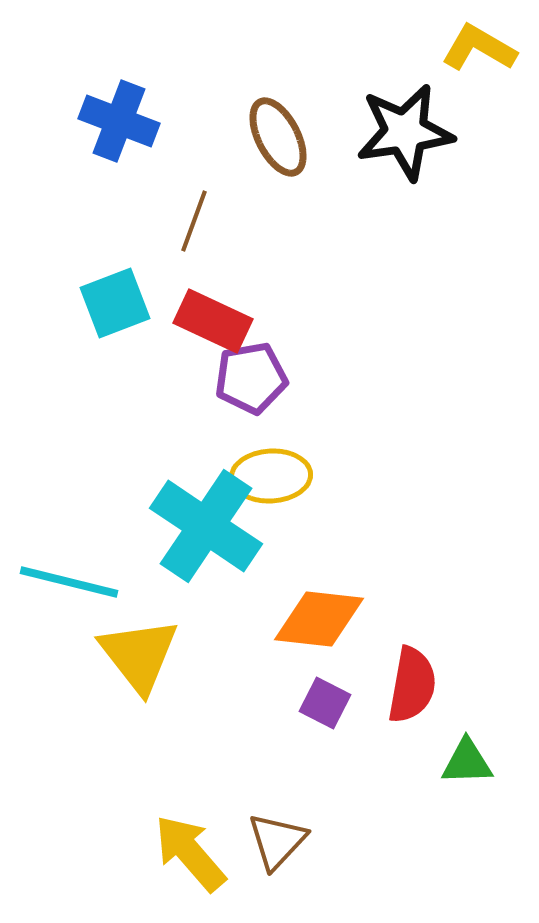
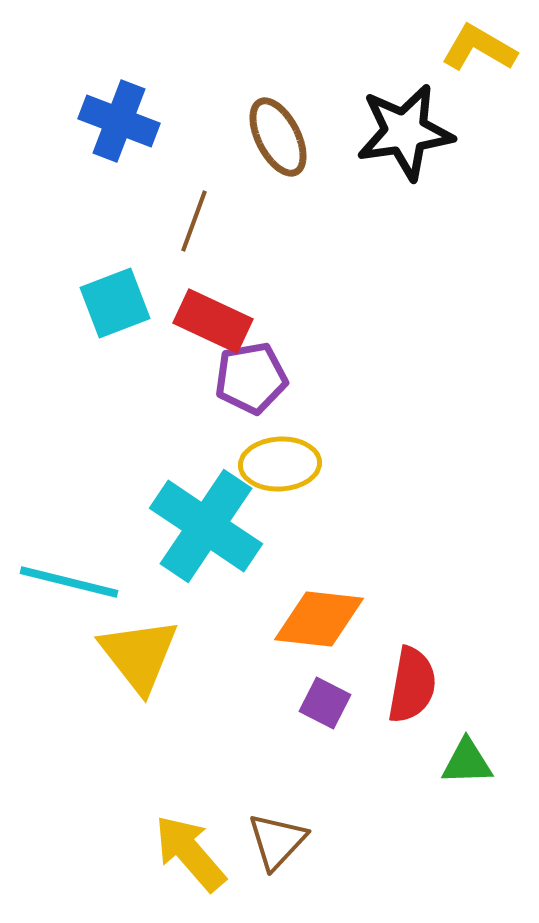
yellow ellipse: moved 9 px right, 12 px up
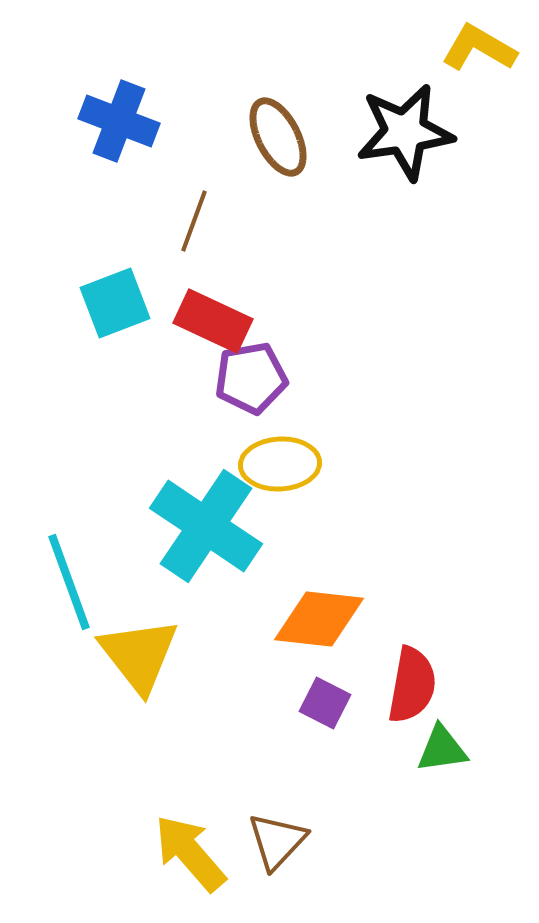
cyan line: rotated 56 degrees clockwise
green triangle: moved 25 px left, 13 px up; rotated 6 degrees counterclockwise
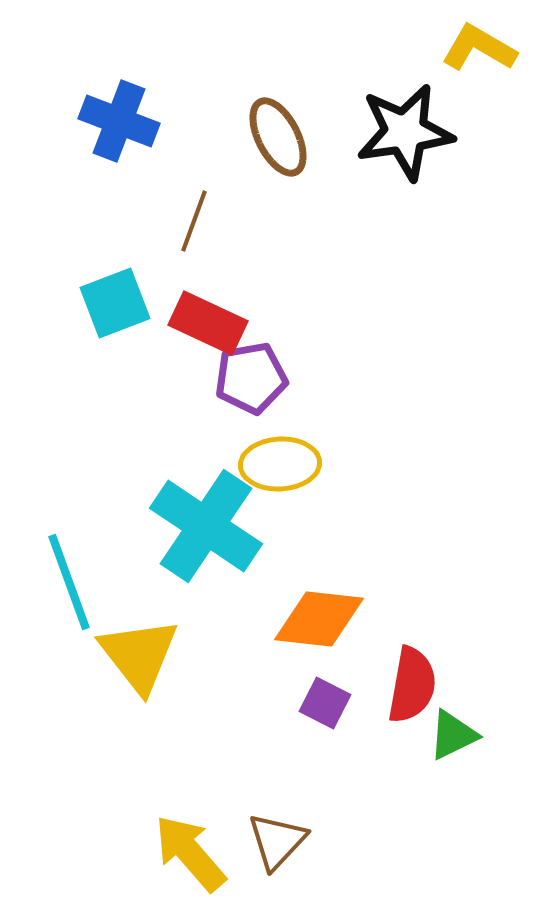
red rectangle: moved 5 px left, 2 px down
green triangle: moved 11 px right, 14 px up; rotated 18 degrees counterclockwise
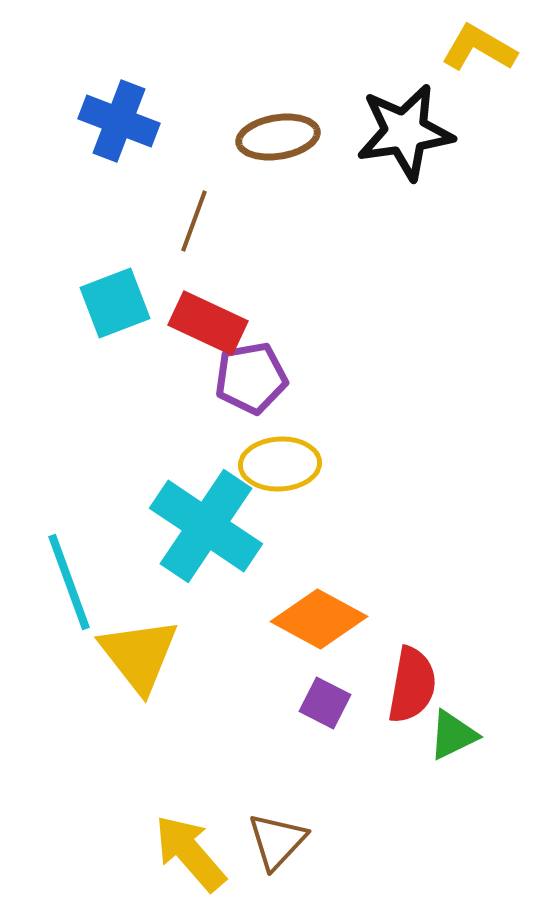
brown ellipse: rotated 72 degrees counterclockwise
orange diamond: rotated 22 degrees clockwise
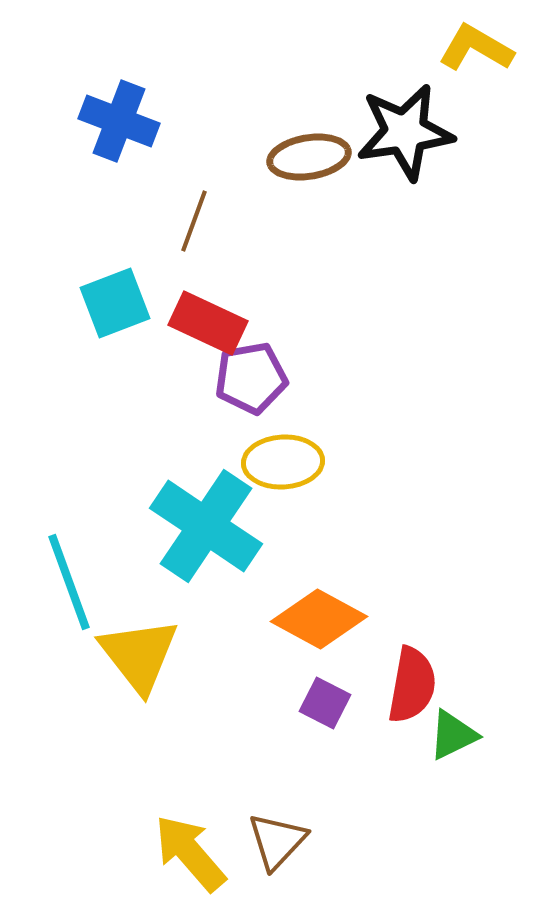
yellow L-shape: moved 3 px left
brown ellipse: moved 31 px right, 20 px down
yellow ellipse: moved 3 px right, 2 px up
